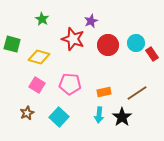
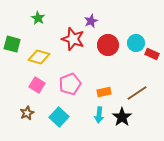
green star: moved 4 px left, 1 px up
red rectangle: rotated 32 degrees counterclockwise
pink pentagon: rotated 25 degrees counterclockwise
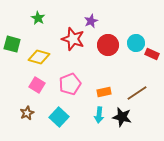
black star: rotated 24 degrees counterclockwise
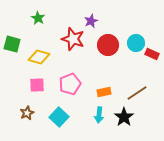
pink square: rotated 35 degrees counterclockwise
black star: moved 2 px right; rotated 24 degrees clockwise
